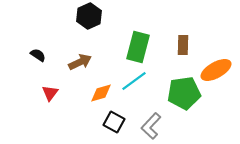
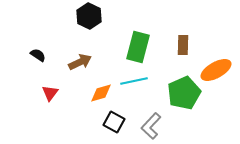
black hexagon: rotated 10 degrees counterclockwise
cyan line: rotated 24 degrees clockwise
green pentagon: rotated 16 degrees counterclockwise
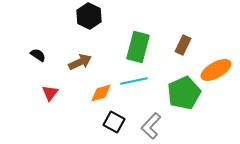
brown rectangle: rotated 24 degrees clockwise
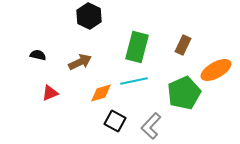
green rectangle: moved 1 px left
black semicircle: rotated 21 degrees counterclockwise
red triangle: rotated 30 degrees clockwise
black square: moved 1 px right, 1 px up
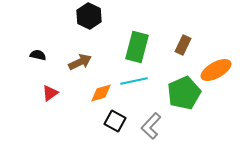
red triangle: rotated 12 degrees counterclockwise
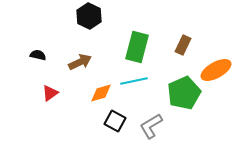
gray L-shape: rotated 16 degrees clockwise
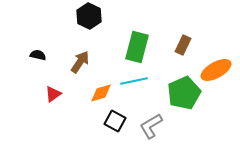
brown arrow: rotated 30 degrees counterclockwise
red triangle: moved 3 px right, 1 px down
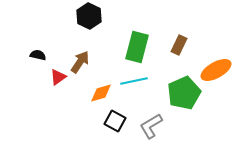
brown rectangle: moved 4 px left
red triangle: moved 5 px right, 17 px up
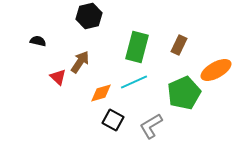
black hexagon: rotated 20 degrees clockwise
black semicircle: moved 14 px up
red triangle: rotated 42 degrees counterclockwise
cyan line: moved 1 px down; rotated 12 degrees counterclockwise
black square: moved 2 px left, 1 px up
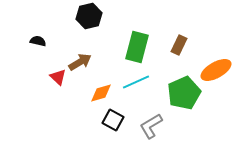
brown arrow: rotated 25 degrees clockwise
cyan line: moved 2 px right
